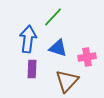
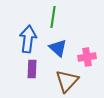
green line: rotated 35 degrees counterclockwise
blue triangle: rotated 24 degrees clockwise
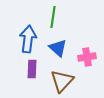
brown triangle: moved 5 px left
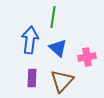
blue arrow: moved 2 px right, 1 px down
purple rectangle: moved 9 px down
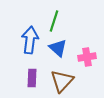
green line: moved 1 px right, 4 px down; rotated 10 degrees clockwise
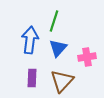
blue triangle: rotated 30 degrees clockwise
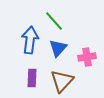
green line: rotated 60 degrees counterclockwise
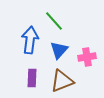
blue triangle: moved 1 px right, 2 px down
brown triangle: rotated 25 degrees clockwise
